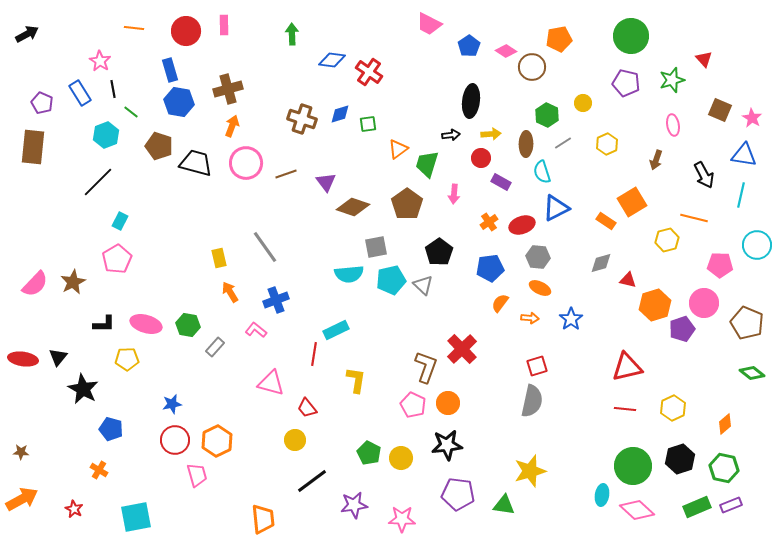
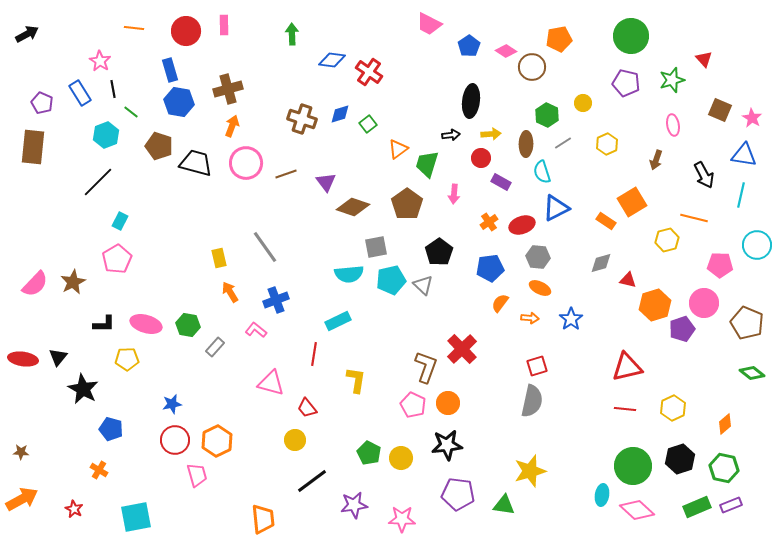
green square at (368, 124): rotated 30 degrees counterclockwise
cyan rectangle at (336, 330): moved 2 px right, 9 px up
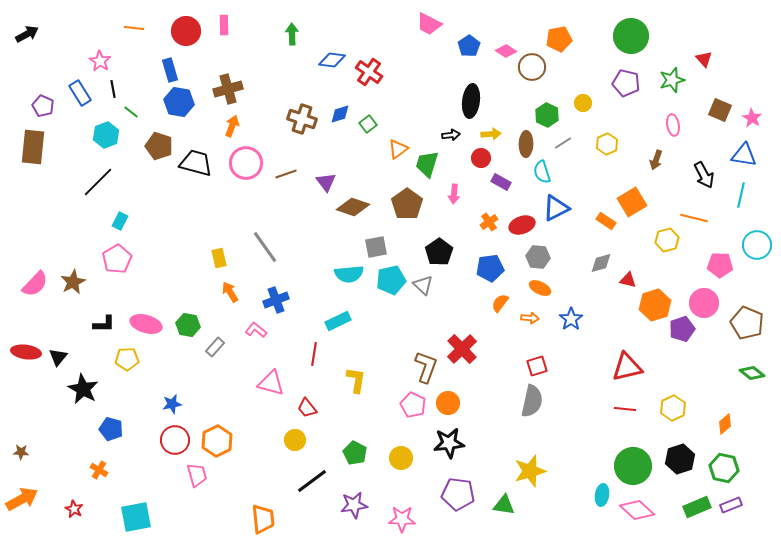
purple pentagon at (42, 103): moved 1 px right, 3 px down
red ellipse at (23, 359): moved 3 px right, 7 px up
black star at (447, 445): moved 2 px right, 2 px up
green pentagon at (369, 453): moved 14 px left
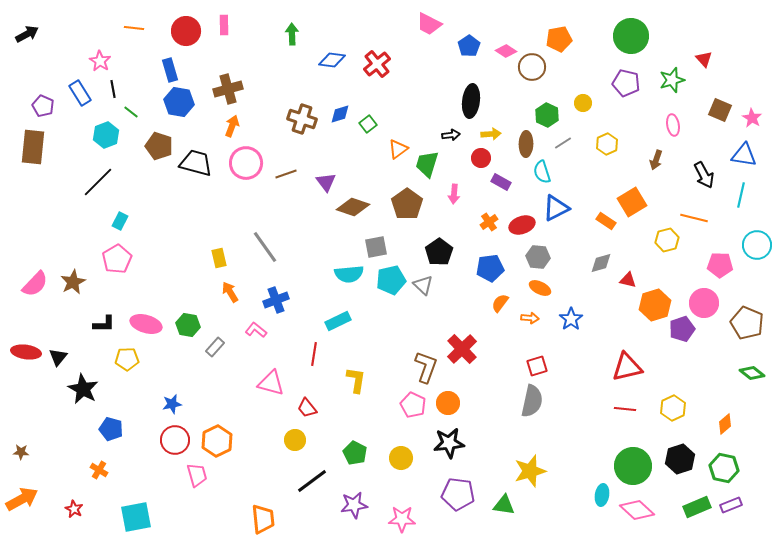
red cross at (369, 72): moved 8 px right, 8 px up; rotated 16 degrees clockwise
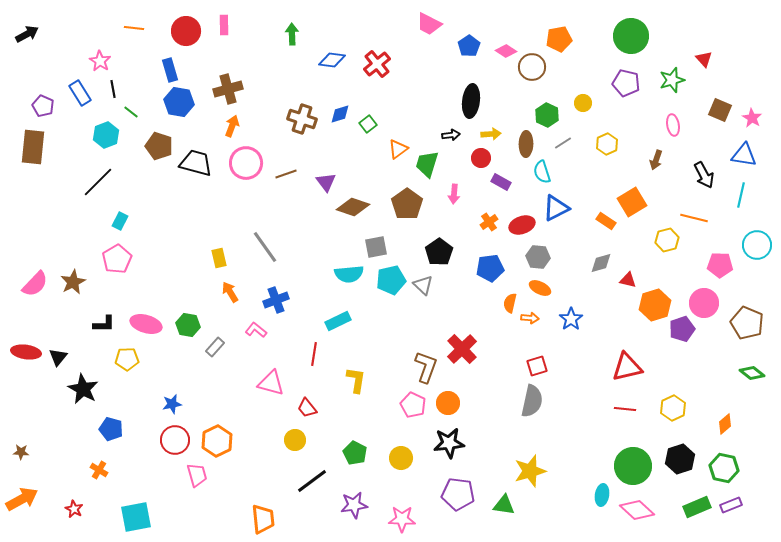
orange semicircle at (500, 303): moved 10 px right; rotated 24 degrees counterclockwise
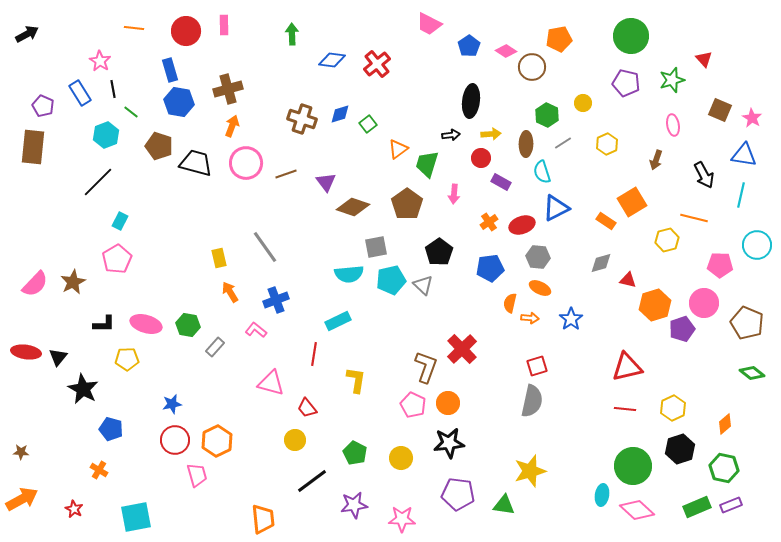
black hexagon at (680, 459): moved 10 px up
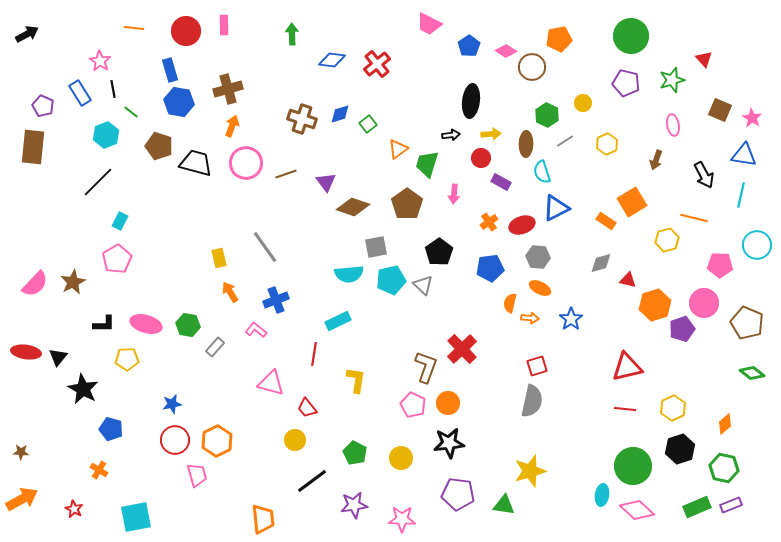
gray line at (563, 143): moved 2 px right, 2 px up
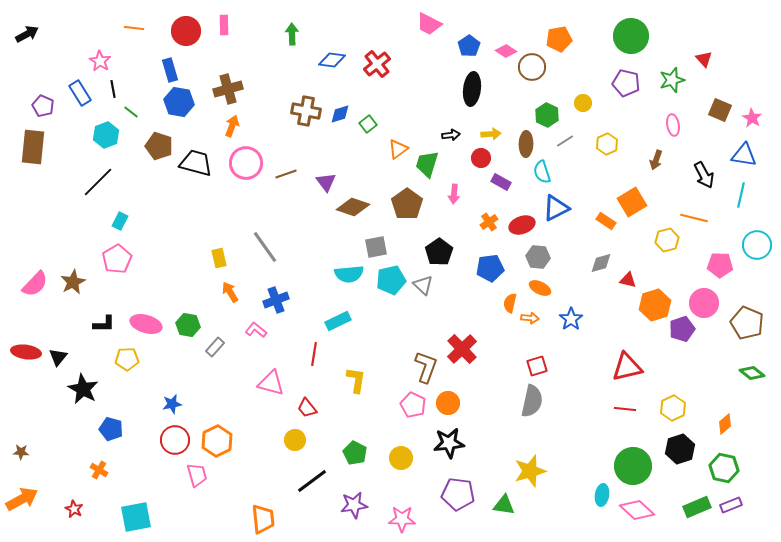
black ellipse at (471, 101): moved 1 px right, 12 px up
brown cross at (302, 119): moved 4 px right, 8 px up; rotated 8 degrees counterclockwise
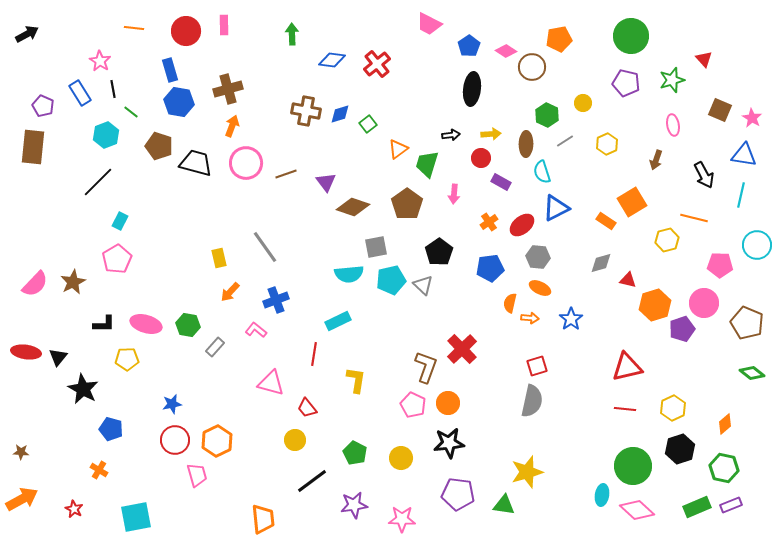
red ellipse at (522, 225): rotated 20 degrees counterclockwise
orange arrow at (230, 292): rotated 105 degrees counterclockwise
yellow star at (530, 471): moved 3 px left, 1 px down
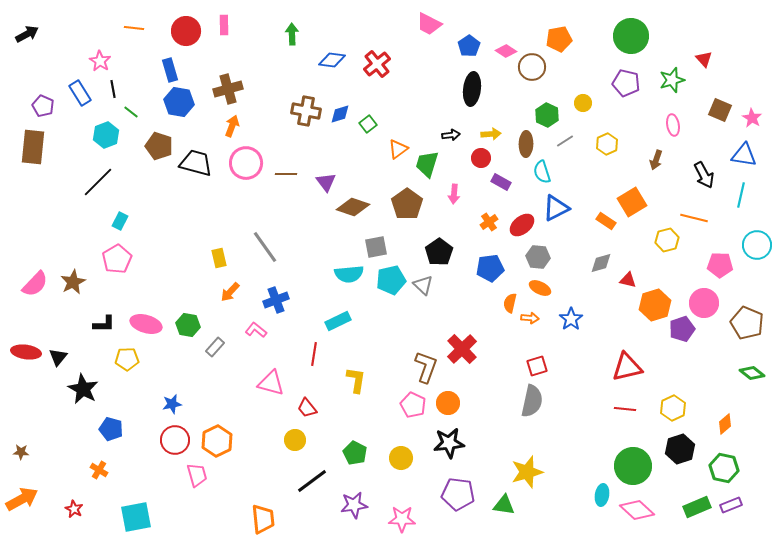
brown line at (286, 174): rotated 20 degrees clockwise
